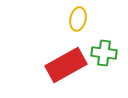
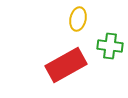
green cross: moved 6 px right, 7 px up
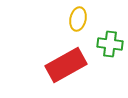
green cross: moved 2 px up
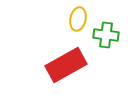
green cross: moved 4 px left, 9 px up
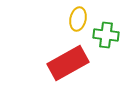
red rectangle: moved 2 px right, 2 px up
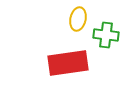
red rectangle: rotated 21 degrees clockwise
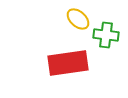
yellow ellipse: rotated 60 degrees counterclockwise
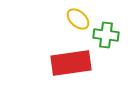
red rectangle: moved 3 px right
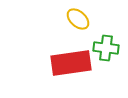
green cross: moved 13 px down
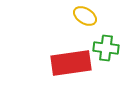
yellow ellipse: moved 7 px right, 3 px up; rotated 10 degrees counterclockwise
